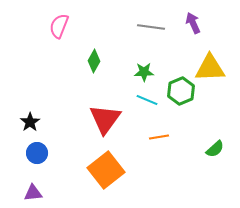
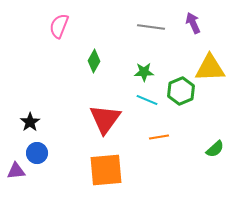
orange square: rotated 33 degrees clockwise
purple triangle: moved 17 px left, 22 px up
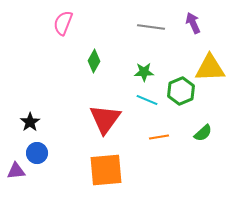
pink semicircle: moved 4 px right, 3 px up
green semicircle: moved 12 px left, 16 px up
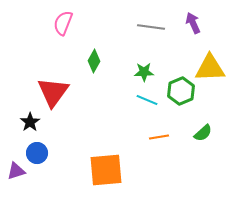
red triangle: moved 52 px left, 27 px up
purple triangle: rotated 12 degrees counterclockwise
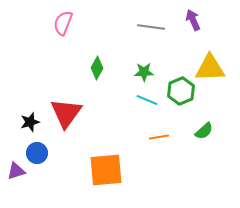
purple arrow: moved 3 px up
green diamond: moved 3 px right, 7 px down
red triangle: moved 13 px right, 21 px down
black star: rotated 18 degrees clockwise
green semicircle: moved 1 px right, 2 px up
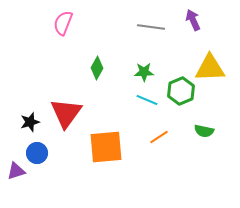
green semicircle: rotated 54 degrees clockwise
orange line: rotated 24 degrees counterclockwise
orange square: moved 23 px up
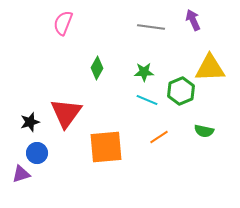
purple triangle: moved 5 px right, 3 px down
